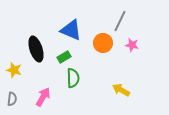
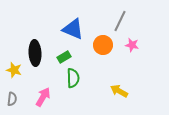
blue triangle: moved 2 px right, 1 px up
orange circle: moved 2 px down
black ellipse: moved 1 px left, 4 px down; rotated 15 degrees clockwise
yellow arrow: moved 2 px left, 1 px down
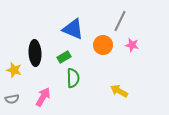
gray semicircle: rotated 72 degrees clockwise
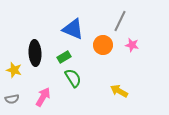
green semicircle: rotated 30 degrees counterclockwise
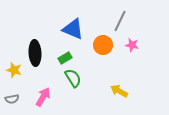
green rectangle: moved 1 px right, 1 px down
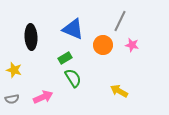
black ellipse: moved 4 px left, 16 px up
pink arrow: rotated 36 degrees clockwise
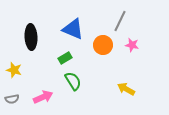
green semicircle: moved 3 px down
yellow arrow: moved 7 px right, 2 px up
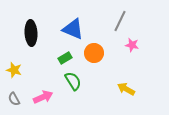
black ellipse: moved 4 px up
orange circle: moved 9 px left, 8 px down
gray semicircle: moved 2 px right; rotated 72 degrees clockwise
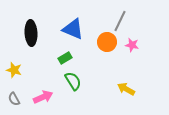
orange circle: moved 13 px right, 11 px up
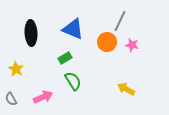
yellow star: moved 2 px right, 1 px up; rotated 14 degrees clockwise
gray semicircle: moved 3 px left
